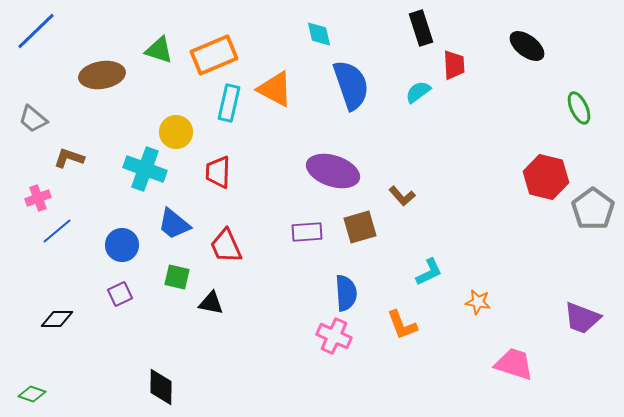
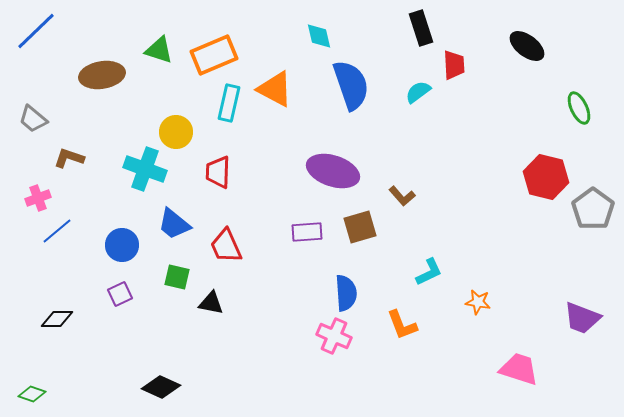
cyan diamond at (319, 34): moved 2 px down
pink trapezoid at (514, 364): moved 5 px right, 5 px down
black diamond at (161, 387): rotated 66 degrees counterclockwise
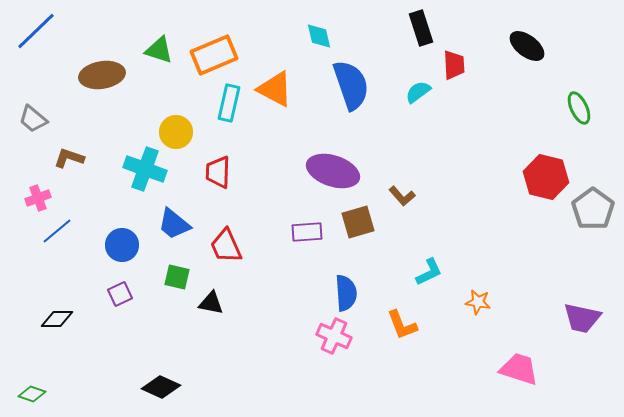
brown square at (360, 227): moved 2 px left, 5 px up
purple trapezoid at (582, 318): rotated 9 degrees counterclockwise
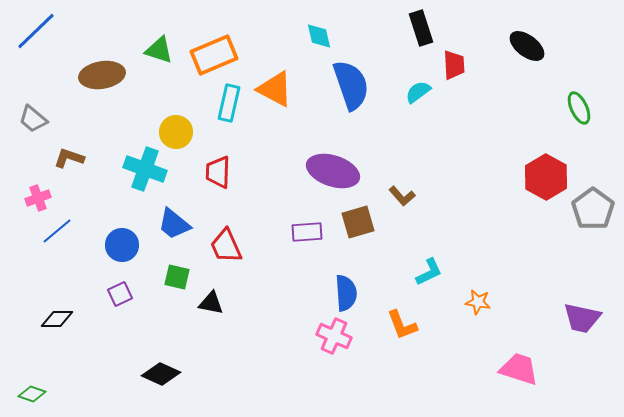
red hexagon at (546, 177): rotated 15 degrees clockwise
black diamond at (161, 387): moved 13 px up
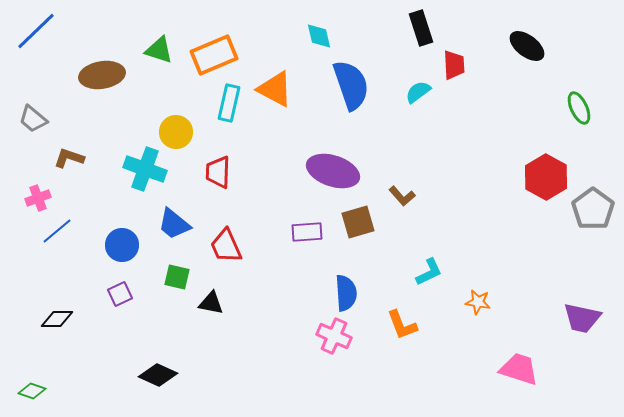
black diamond at (161, 374): moved 3 px left, 1 px down
green diamond at (32, 394): moved 3 px up
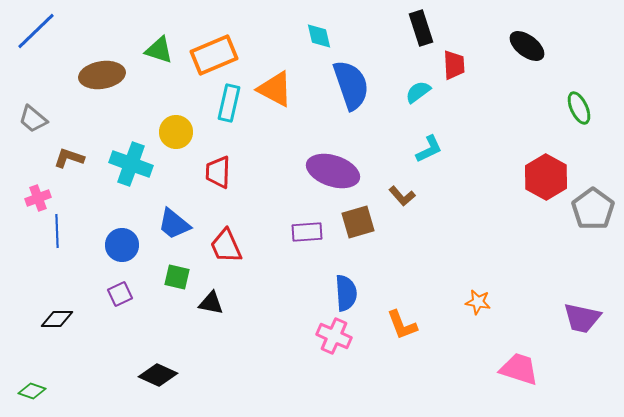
cyan cross at (145, 169): moved 14 px left, 5 px up
blue line at (57, 231): rotated 52 degrees counterclockwise
cyan L-shape at (429, 272): moved 123 px up
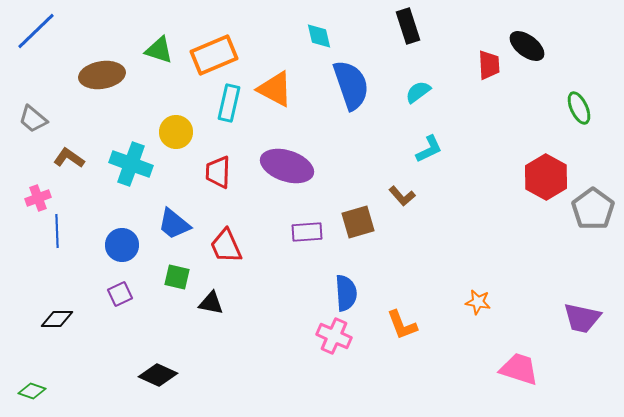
black rectangle at (421, 28): moved 13 px left, 2 px up
red trapezoid at (454, 65): moved 35 px right
brown L-shape at (69, 158): rotated 16 degrees clockwise
purple ellipse at (333, 171): moved 46 px left, 5 px up
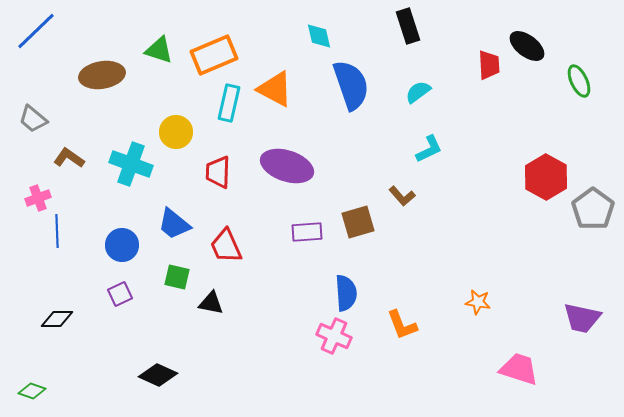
green ellipse at (579, 108): moved 27 px up
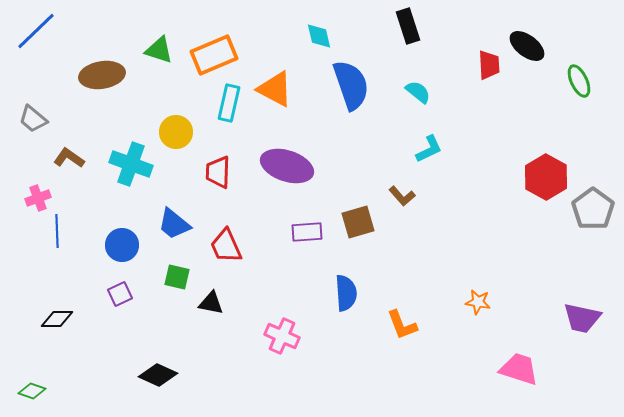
cyan semicircle at (418, 92): rotated 76 degrees clockwise
pink cross at (334, 336): moved 52 px left
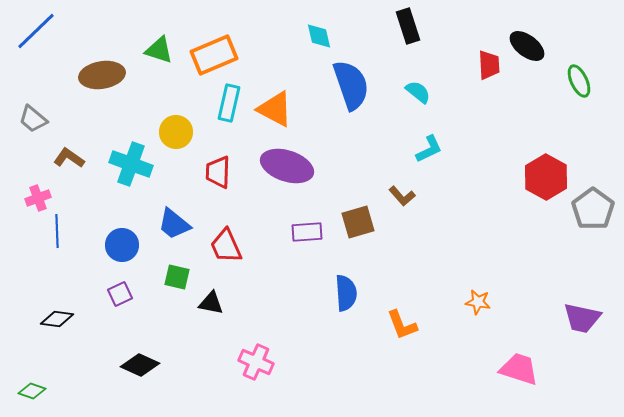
orange triangle at (275, 89): moved 20 px down
black diamond at (57, 319): rotated 8 degrees clockwise
pink cross at (282, 336): moved 26 px left, 26 px down
black diamond at (158, 375): moved 18 px left, 10 px up
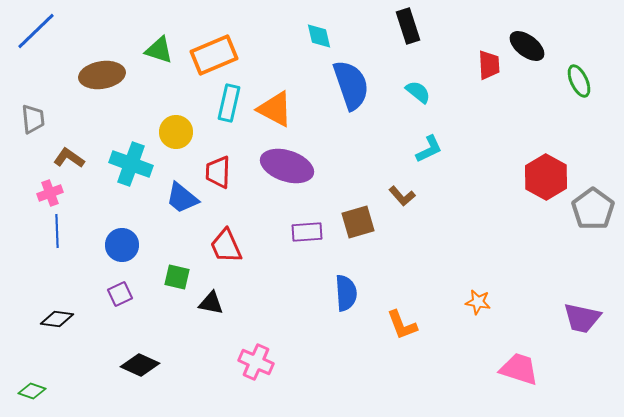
gray trapezoid at (33, 119): rotated 136 degrees counterclockwise
pink cross at (38, 198): moved 12 px right, 5 px up
blue trapezoid at (174, 224): moved 8 px right, 26 px up
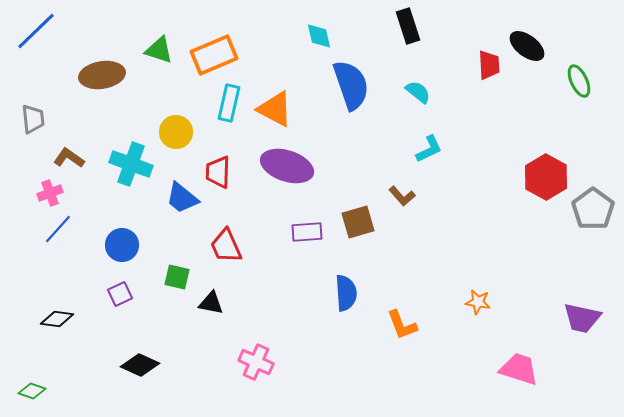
blue line at (57, 231): moved 1 px right, 2 px up; rotated 44 degrees clockwise
